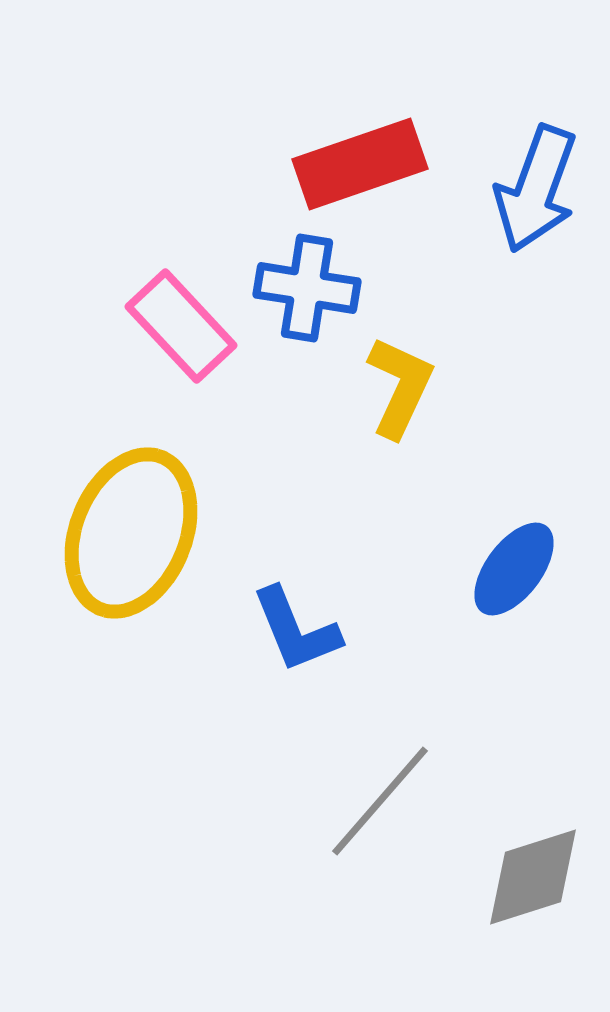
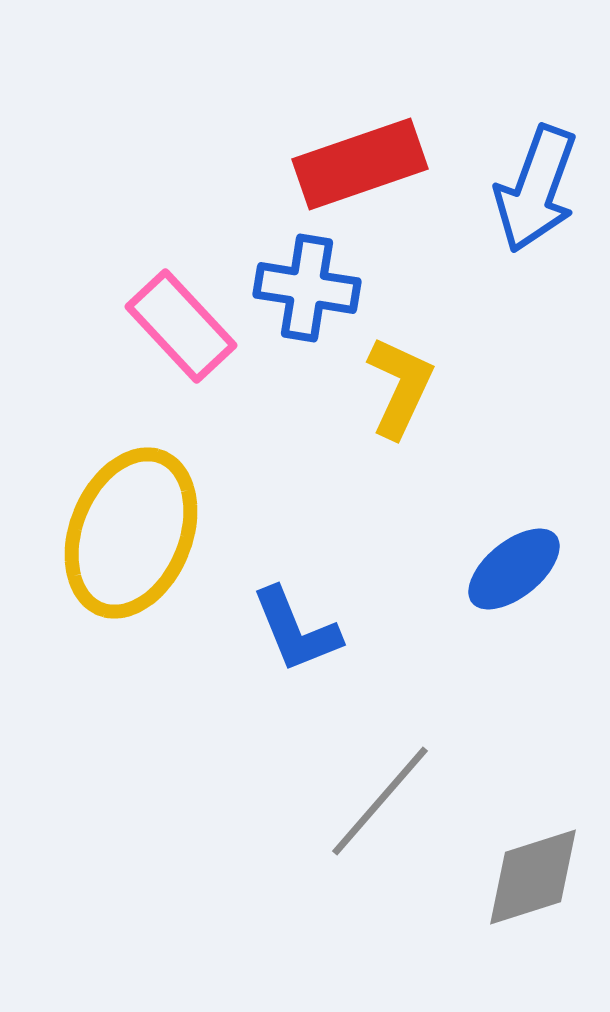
blue ellipse: rotated 14 degrees clockwise
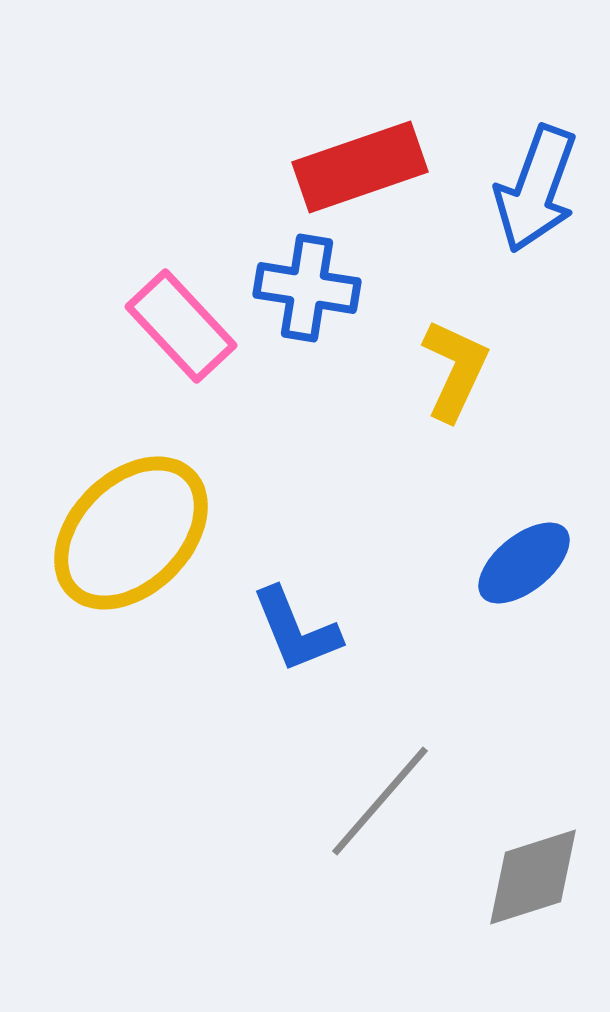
red rectangle: moved 3 px down
yellow L-shape: moved 55 px right, 17 px up
yellow ellipse: rotated 23 degrees clockwise
blue ellipse: moved 10 px right, 6 px up
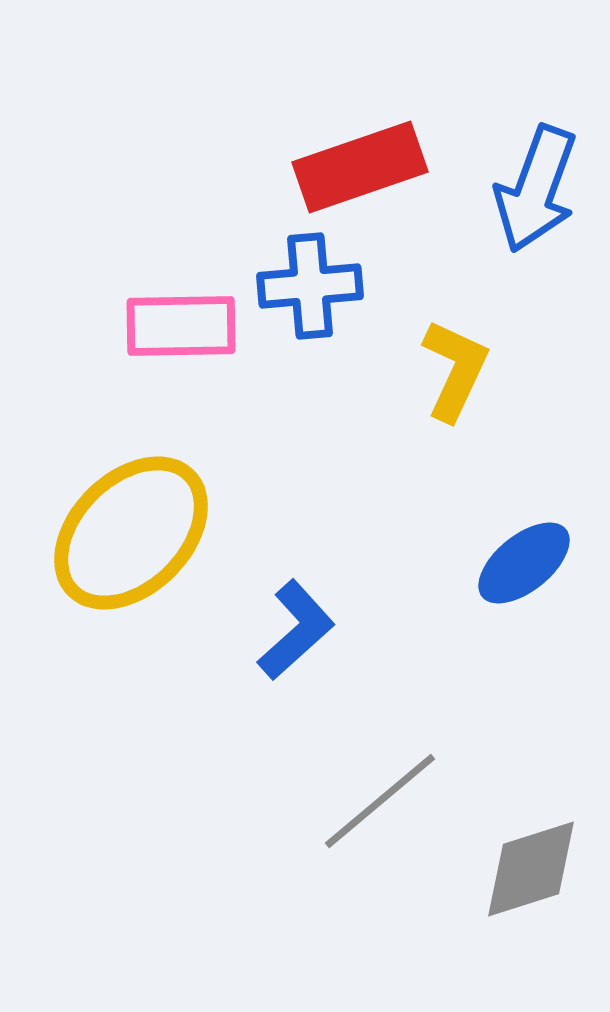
blue cross: moved 3 px right, 2 px up; rotated 14 degrees counterclockwise
pink rectangle: rotated 48 degrees counterclockwise
blue L-shape: rotated 110 degrees counterclockwise
gray line: rotated 9 degrees clockwise
gray diamond: moved 2 px left, 8 px up
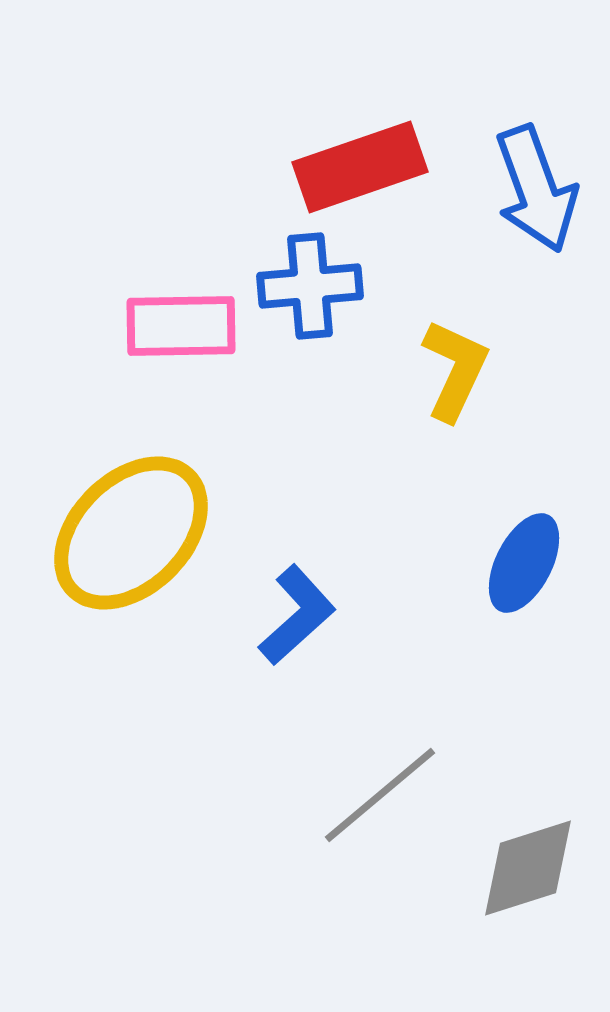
blue arrow: rotated 40 degrees counterclockwise
blue ellipse: rotated 24 degrees counterclockwise
blue L-shape: moved 1 px right, 15 px up
gray line: moved 6 px up
gray diamond: moved 3 px left, 1 px up
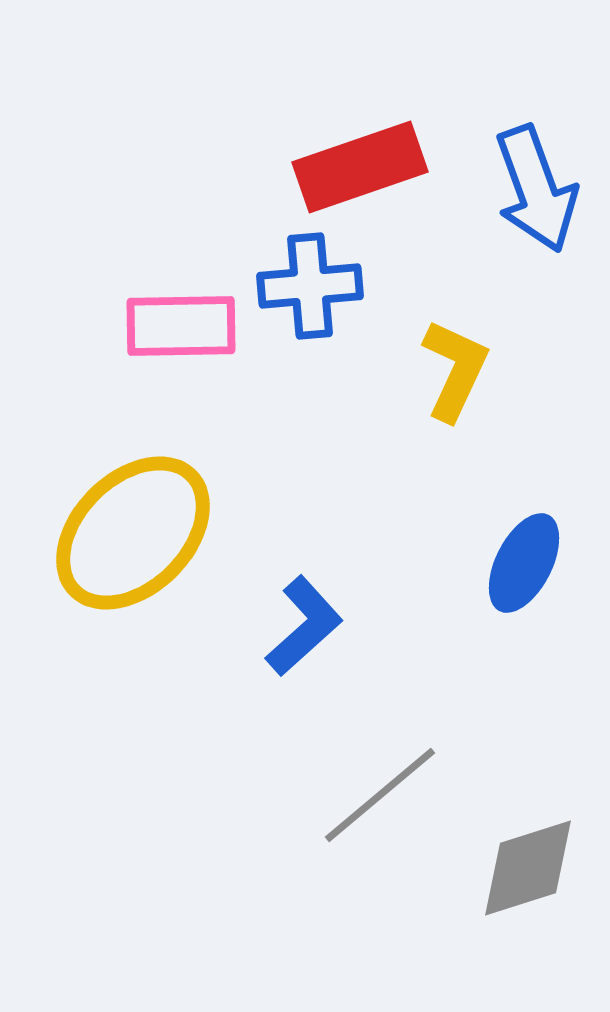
yellow ellipse: moved 2 px right
blue L-shape: moved 7 px right, 11 px down
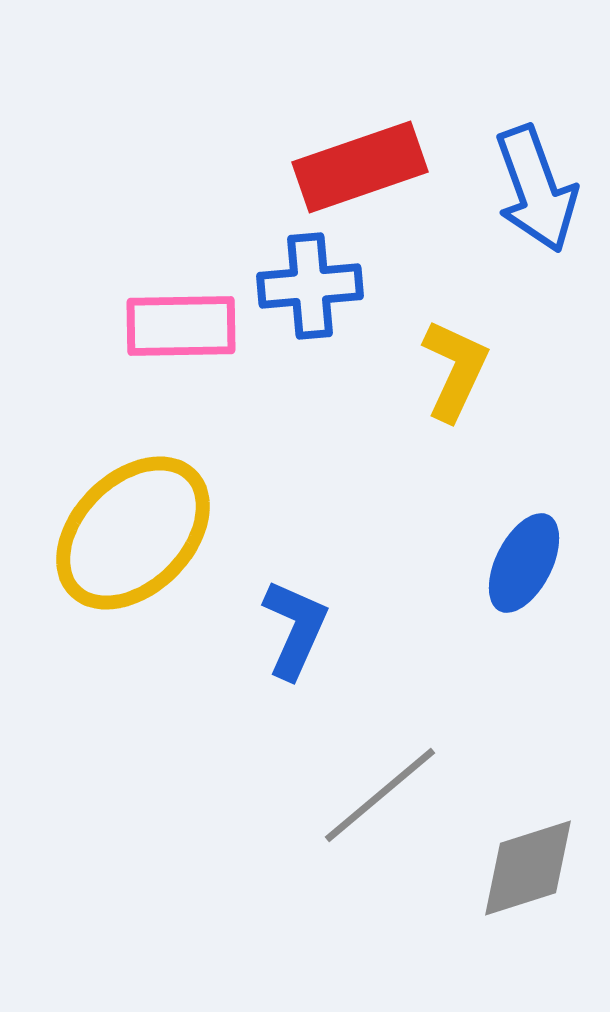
blue L-shape: moved 9 px left, 3 px down; rotated 24 degrees counterclockwise
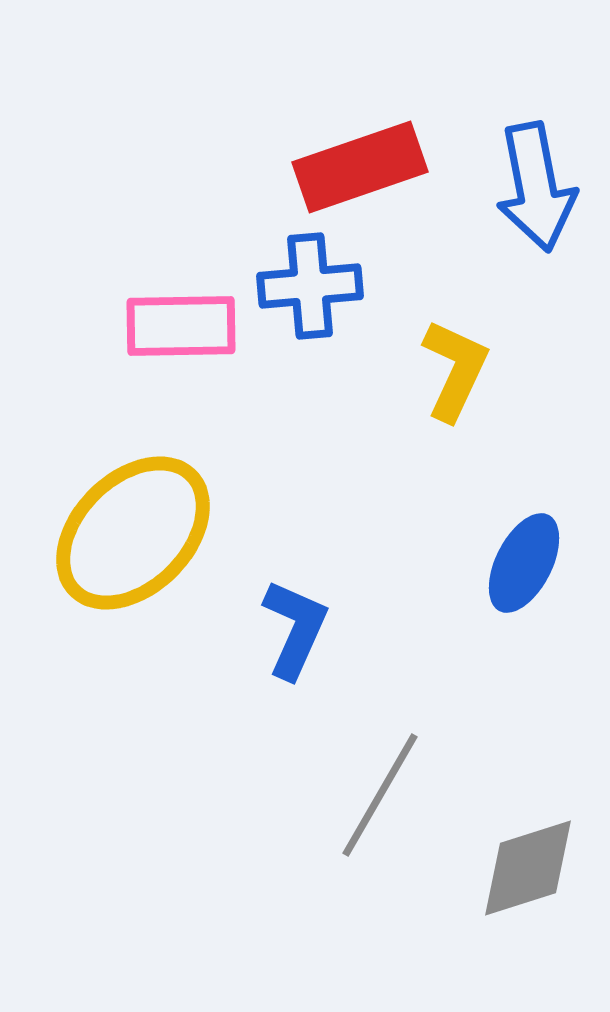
blue arrow: moved 2 px up; rotated 9 degrees clockwise
gray line: rotated 20 degrees counterclockwise
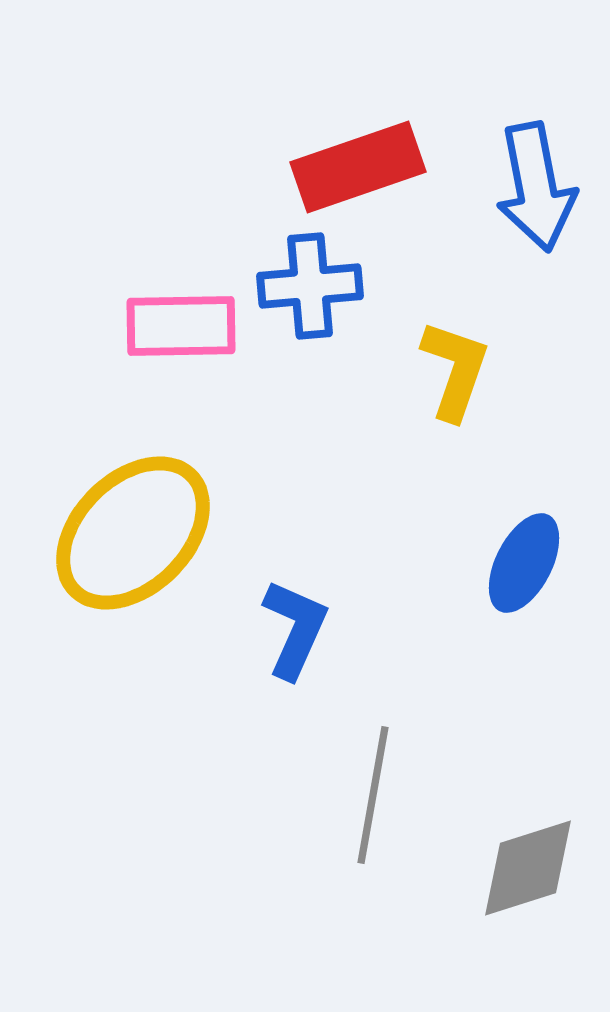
red rectangle: moved 2 px left
yellow L-shape: rotated 6 degrees counterclockwise
gray line: moved 7 px left; rotated 20 degrees counterclockwise
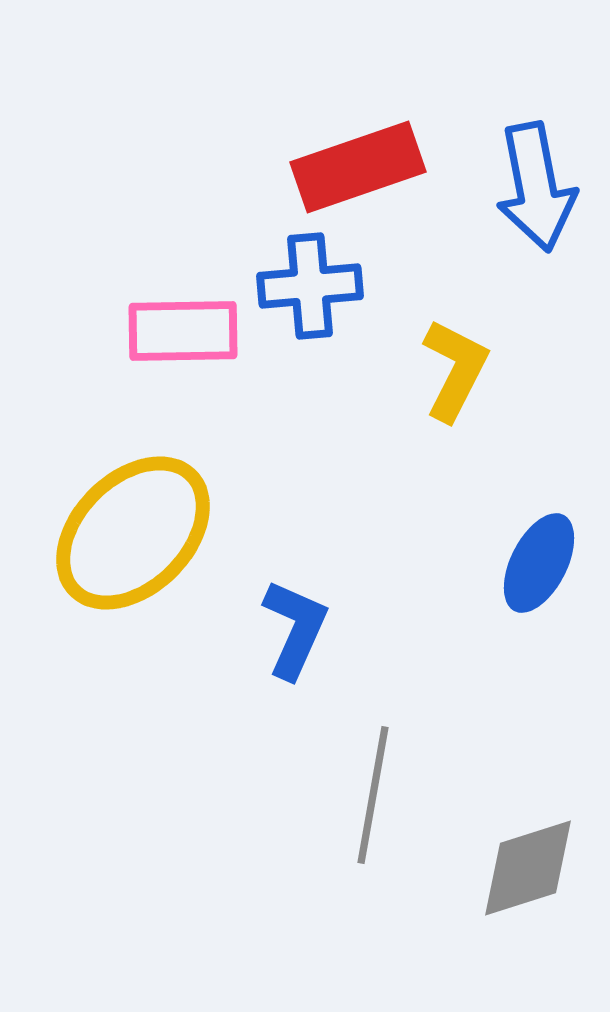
pink rectangle: moved 2 px right, 5 px down
yellow L-shape: rotated 8 degrees clockwise
blue ellipse: moved 15 px right
